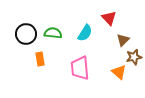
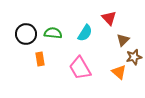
pink trapezoid: rotated 25 degrees counterclockwise
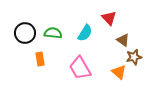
black circle: moved 1 px left, 1 px up
brown triangle: rotated 40 degrees counterclockwise
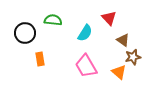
green semicircle: moved 13 px up
brown star: moved 1 px left
pink trapezoid: moved 6 px right, 2 px up
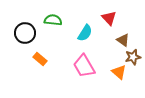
orange rectangle: rotated 40 degrees counterclockwise
pink trapezoid: moved 2 px left
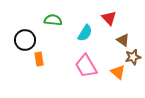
black circle: moved 7 px down
orange rectangle: moved 1 px left; rotated 40 degrees clockwise
pink trapezoid: moved 2 px right
orange triangle: moved 1 px left
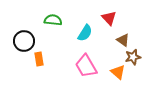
black circle: moved 1 px left, 1 px down
